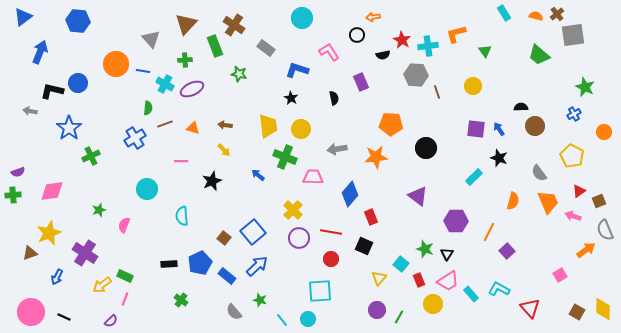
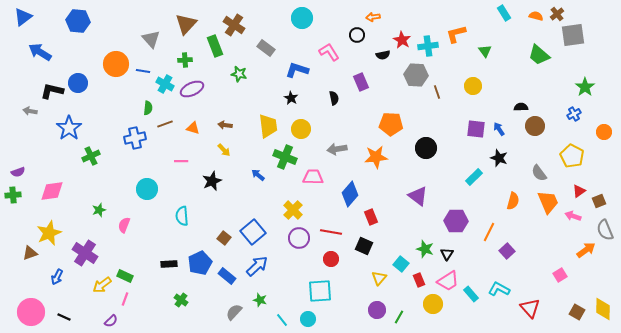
blue arrow at (40, 52): rotated 80 degrees counterclockwise
green star at (585, 87): rotated 12 degrees clockwise
blue cross at (135, 138): rotated 20 degrees clockwise
gray semicircle at (234, 312): rotated 84 degrees clockwise
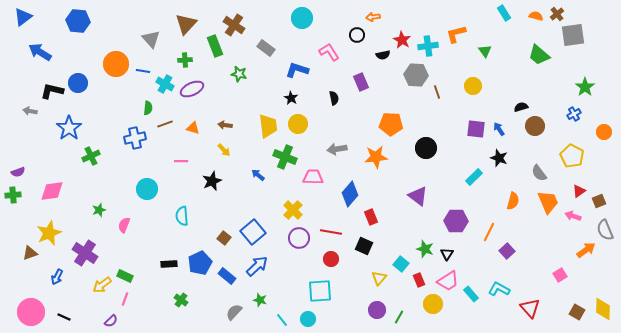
black semicircle at (521, 107): rotated 16 degrees counterclockwise
yellow circle at (301, 129): moved 3 px left, 5 px up
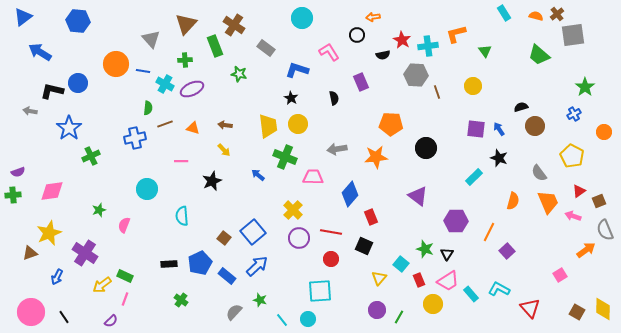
black line at (64, 317): rotated 32 degrees clockwise
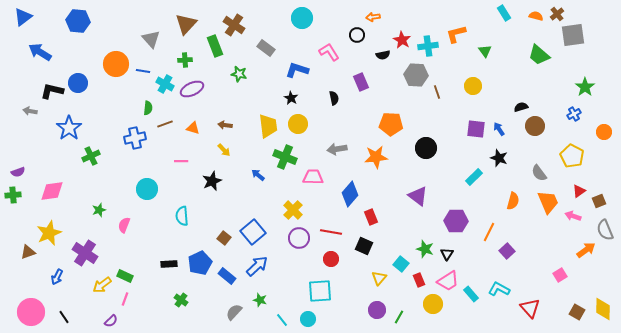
brown triangle at (30, 253): moved 2 px left, 1 px up
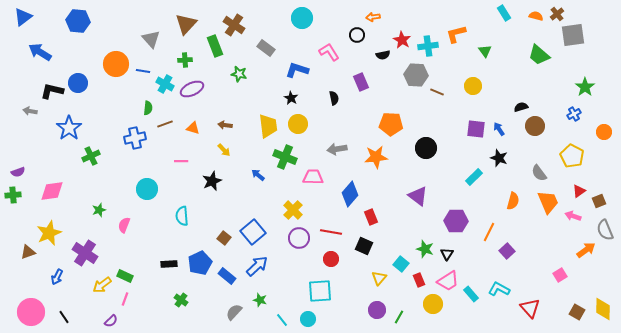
brown line at (437, 92): rotated 48 degrees counterclockwise
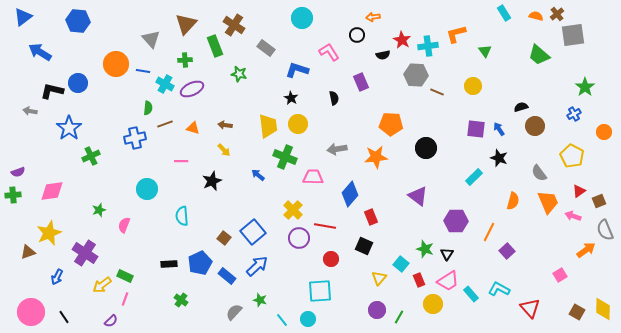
red line at (331, 232): moved 6 px left, 6 px up
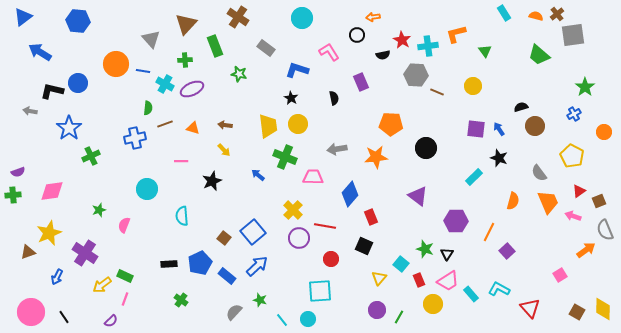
brown cross at (234, 25): moved 4 px right, 8 px up
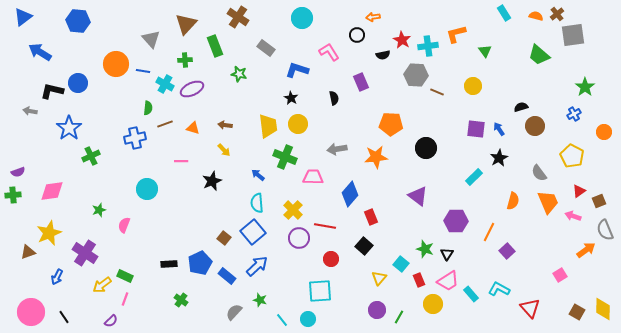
black star at (499, 158): rotated 24 degrees clockwise
cyan semicircle at (182, 216): moved 75 px right, 13 px up
black square at (364, 246): rotated 18 degrees clockwise
